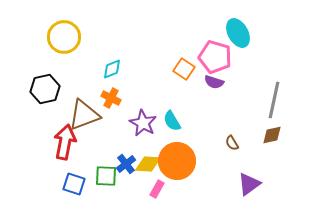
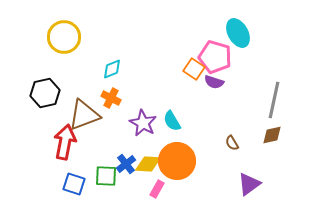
orange square: moved 10 px right
black hexagon: moved 4 px down
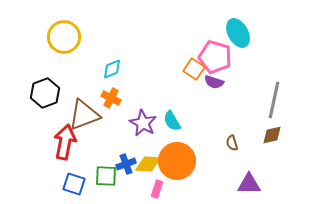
black hexagon: rotated 8 degrees counterclockwise
brown semicircle: rotated 14 degrees clockwise
blue cross: rotated 18 degrees clockwise
purple triangle: rotated 35 degrees clockwise
pink rectangle: rotated 12 degrees counterclockwise
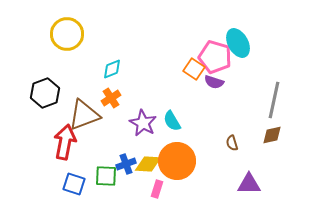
cyan ellipse: moved 10 px down
yellow circle: moved 3 px right, 3 px up
orange cross: rotated 30 degrees clockwise
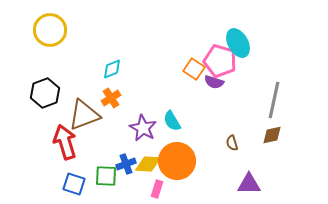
yellow circle: moved 17 px left, 4 px up
pink pentagon: moved 5 px right, 4 px down
purple star: moved 5 px down
red arrow: rotated 28 degrees counterclockwise
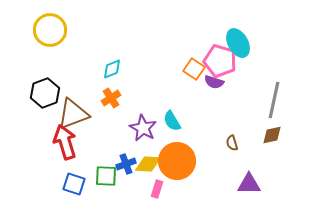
brown triangle: moved 11 px left, 1 px up
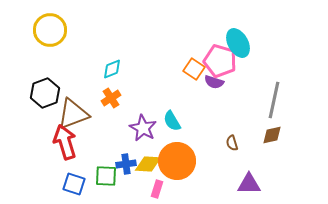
blue cross: rotated 12 degrees clockwise
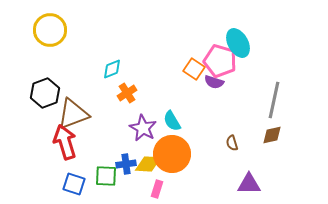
orange cross: moved 16 px right, 5 px up
orange circle: moved 5 px left, 7 px up
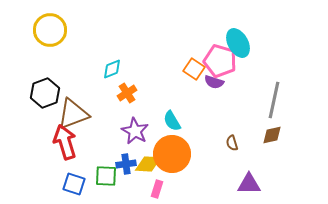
purple star: moved 8 px left, 3 px down
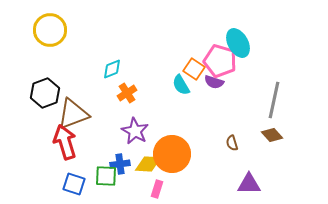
cyan semicircle: moved 9 px right, 36 px up
brown diamond: rotated 60 degrees clockwise
blue cross: moved 6 px left
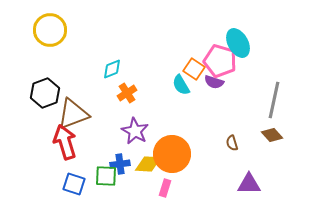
pink rectangle: moved 8 px right, 1 px up
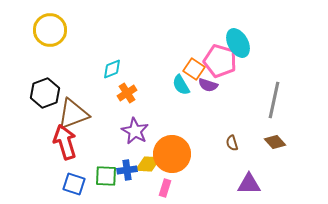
purple semicircle: moved 6 px left, 3 px down
brown diamond: moved 3 px right, 7 px down
blue cross: moved 7 px right, 6 px down
